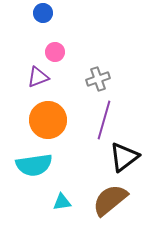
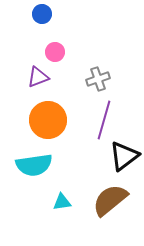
blue circle: moved 1 px left, 1 px down
black triangle: moved 1 px up
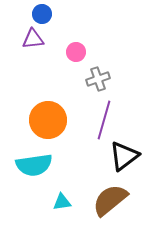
pink circle: moved 21 px right
purple triangle: moved 5 px left, 38 px up; rotated 15 degrees clockwise
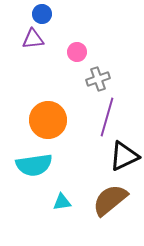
pink circle: moved 1 px right
purple line: moved 3 px right, 3 px up
black triangle: rotated 12 degrees clockwise
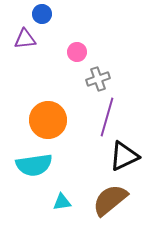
purple triangle: moved 8 px left
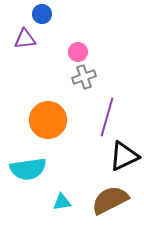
pink circle: moved 1 px right
gray cross: moved 14 px left, 2 px up
cyan semicircle: moved 6 px left, 4 px down
brown semicircle: rotated 12 degrees clockwise
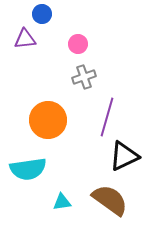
pink circle: moved 8 px up
brown semicircle: rotated 63 degrees clockwise
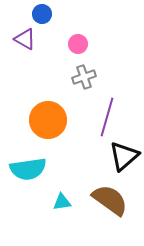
purple triangle: rotated 35 degrees clockwise
black triangle: rotated 16 degrees counterclockwise
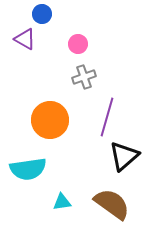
orange circle: moved 2 px right
brown semicircle: moved 2 px right, 4 px down
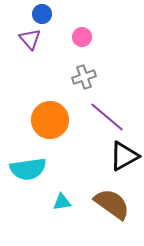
purple triangle: moved 5 px right; rotated 20 degrees clockwise
pink circle: moved 4 px right, 7 px up
purple line: rotated 66 degrees counterclockwise
black triangle: rotated 12 degrees clockwise
